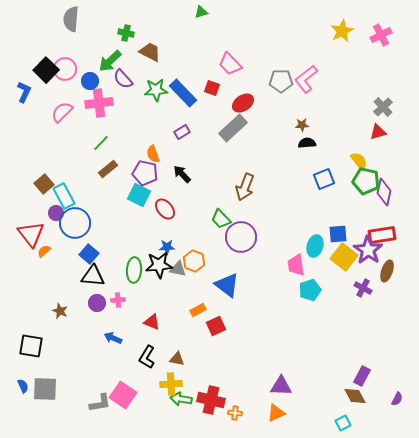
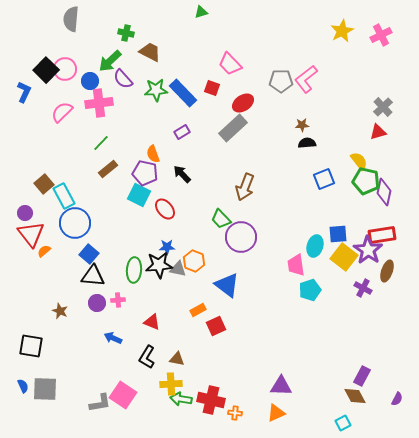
purple circle at (56, 213): moved 31 px left
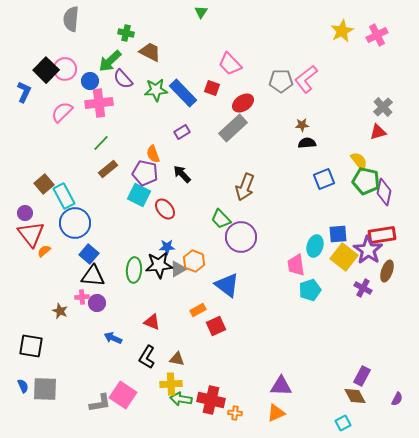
green triangle at (201, 12): rotated 40 degrees counterclockwise
pink cross at (381, 35): moved 4 px left
gray triangle at (178, 269): rotated 42 degrees counterclockwise
pink cross at (118, 300): moved 36 px left, 3 px up
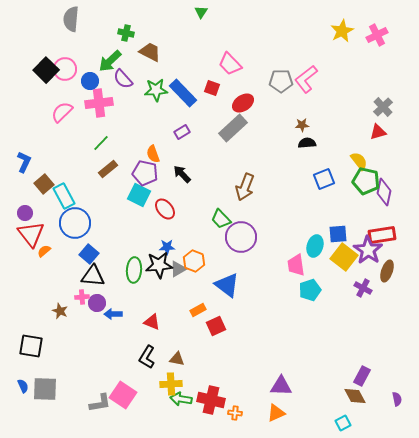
blue L-shape at (24, 92): moved 70 px down
blue arrow at (113, 338): moved 24 px up; rotated 24 degrees counterclockwise
purple semicircle at (397, 399): rotated 40 degrees counterclockwise
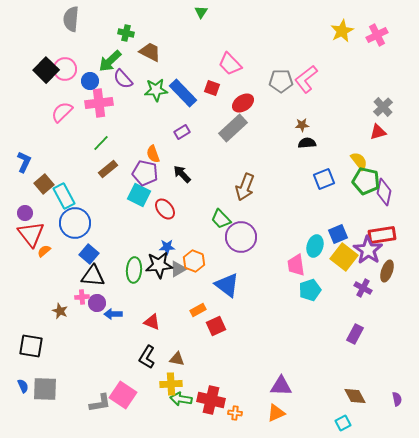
blue square at (338, 234): rotated 18 degrees counterclockwise
purple rectangle at (362, 376): moved 7 px left, 42 px up
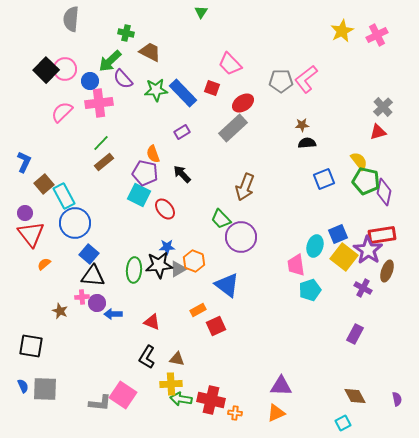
brown rectangle at (108, 169): moved 4 px left, 7 px up
orange semicircle at (44, 251): moved 13 px down
gray L-shape at (100, 403): rotated 15 degrees clockwise
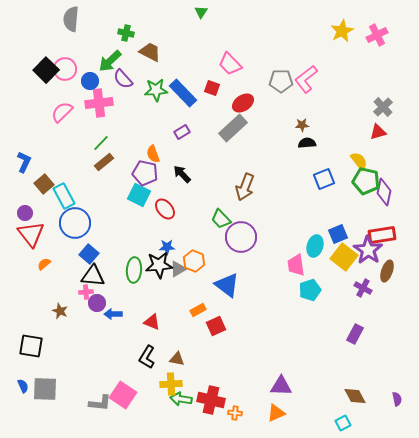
pink cross at (82, 297): moved 4 px right, 5 px up
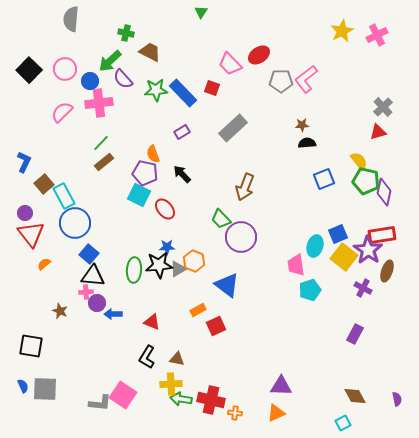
black square at (46, 70): moved 17 px left
red ellipse at (243, 103): moved 16 px right, 48 px up
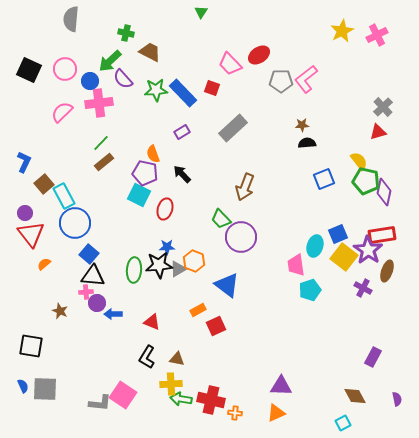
black square at (29, 70): rotated 20 degrees counterclockwise
red ellipse at (165, 209): rotated 55 degrees clockwise
purple rectangle at (355, 334): moved 18 px right, 23 px down
